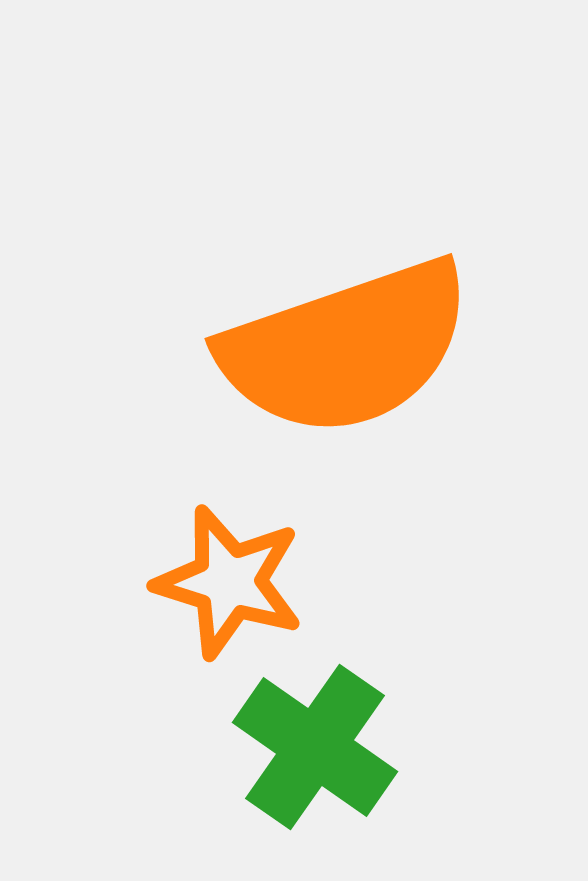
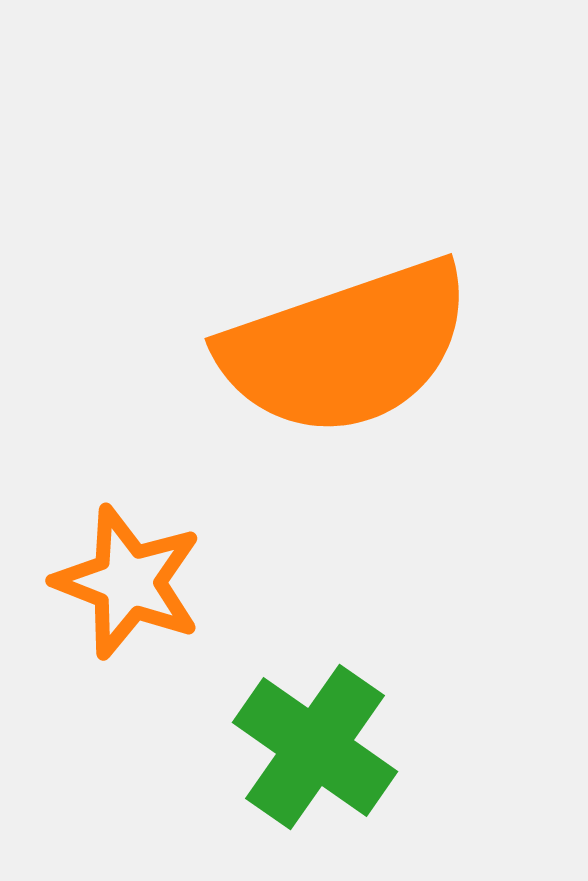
orange star: moved 101 px left; rotated 4 degrees clockwise
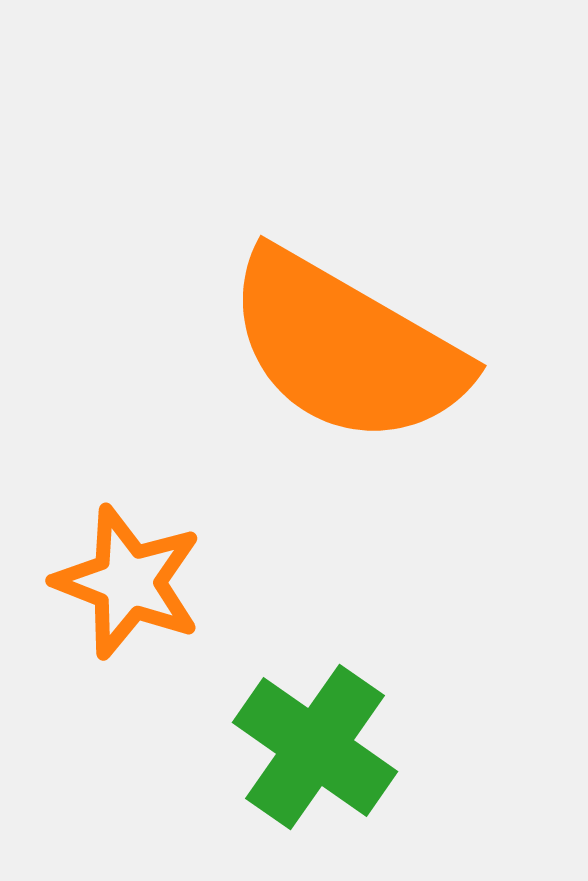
orange semicircle: rotated 49 degrees clockwise
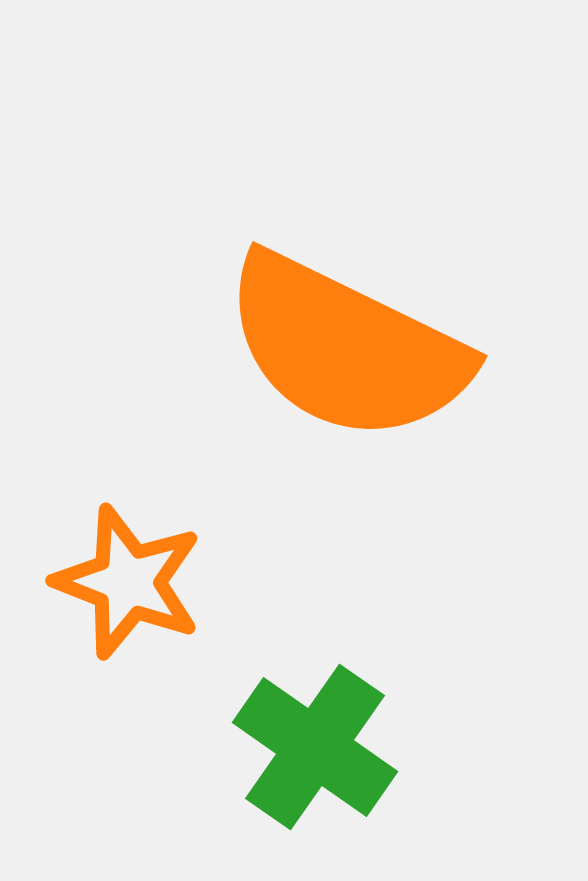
orange semicircle: rotated 4 degrees counterclockwise
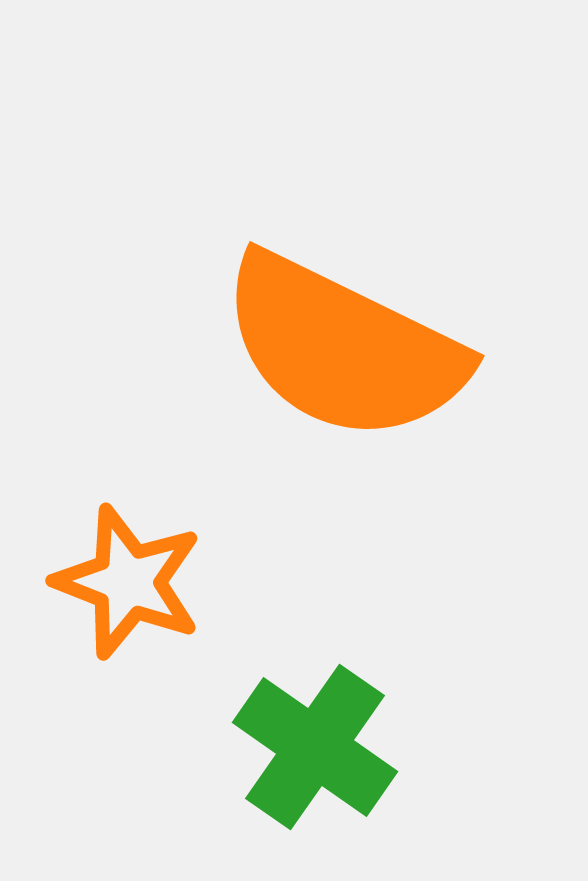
orange semicircle: moved 3 px left
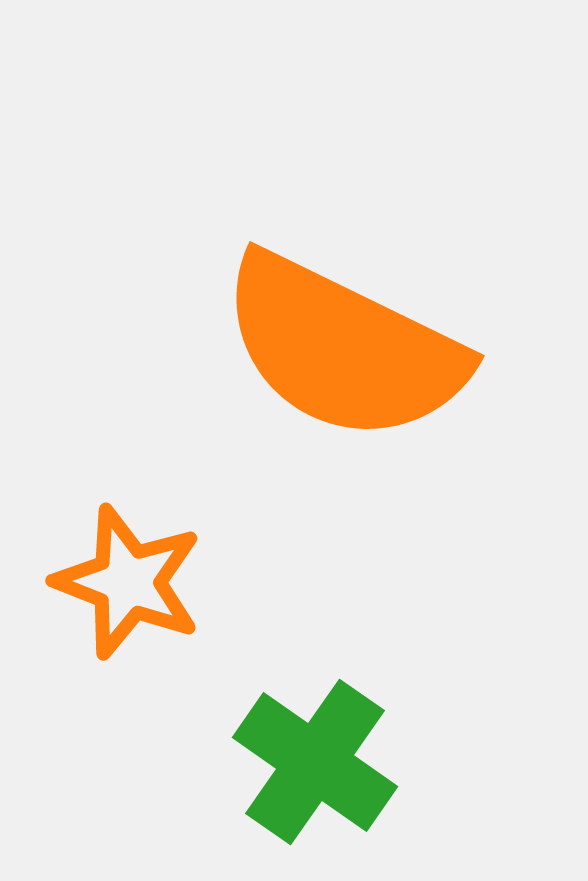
green cross: moved 15 px down
